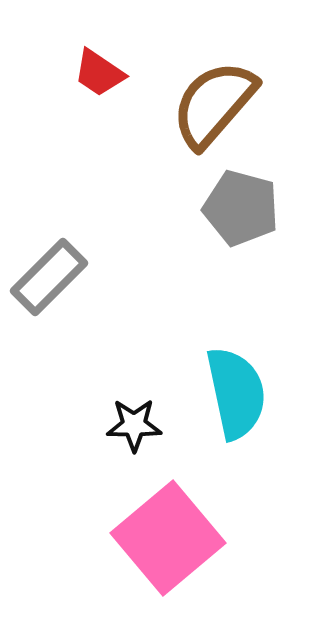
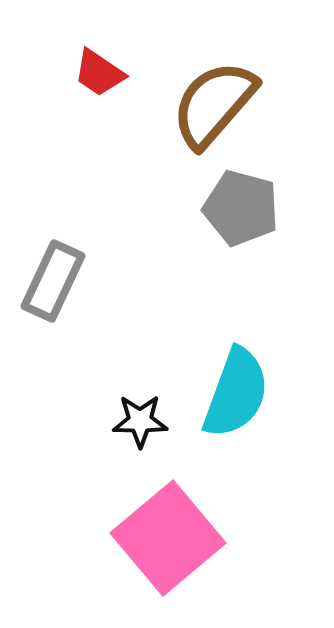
gray rectangle: moved 4 px right, 4 px down; rotated 20 degrees counterclockwise
cyan semicircle: rotated 32 degrees clockwise
black star: moved 6 px right, 4 px up
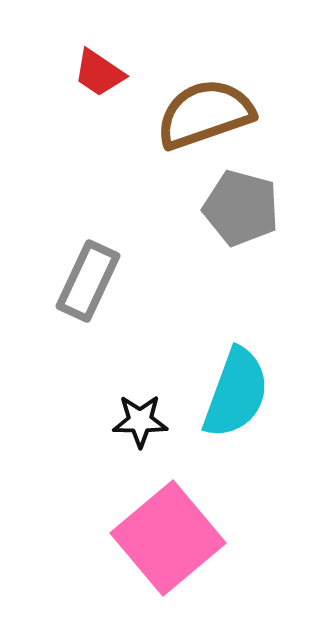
brown semicircle: moved 9 px left, 10 px down; rotated 30 degrees clockwise
gray rectangle: moved 35 px right
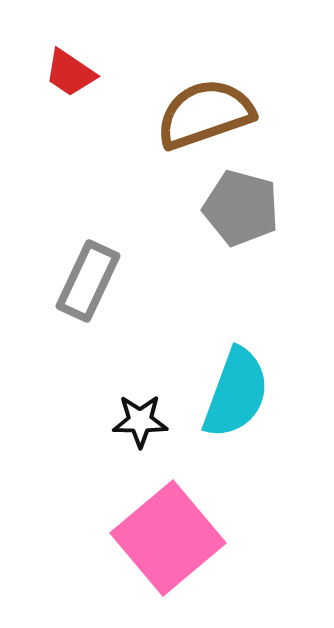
red trapezoid: moved 29 px left
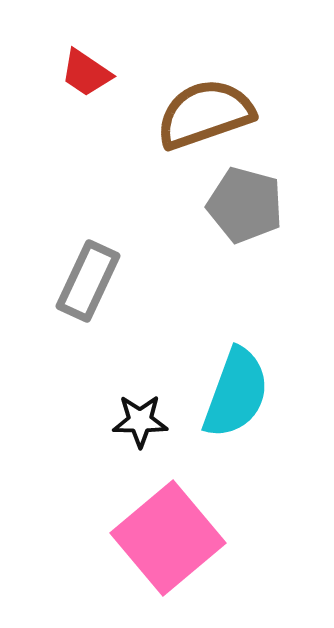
red trapezoid: moved 16 px right
gray pentagon: moved 4 px right, 3 px up
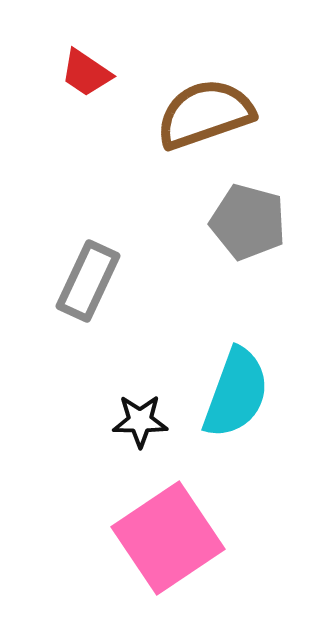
gray pentagon: moved 3 px right, 17 px down
pink square: rotated 6 degrees clockwise
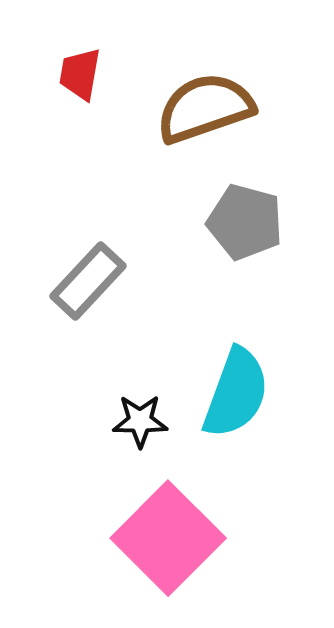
red trapezoid: moved 6 px left, 1 px down; rotated 66 degrees clockwise
brown semicircle: moved 6 px up
gray pentagon: moved 3 px left
gray rectangle: rotated 18 degrees clockwise
pink square: rotated 11 degrees counterclockwise
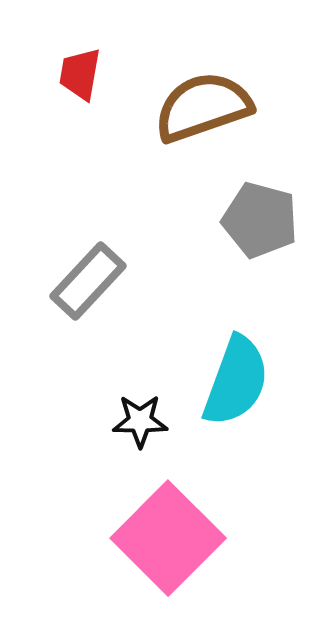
brown semicircle: moved 2 px left, 1 px up
gray pentagon: moved 15 px right, 2 px up
cyan semicircle: moved 12 px up
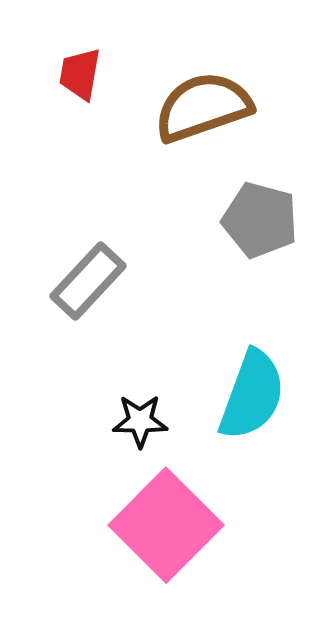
cyan semicircle: moved 16 px right, 14 px down
pink square: moved 2 px left, 13 px up
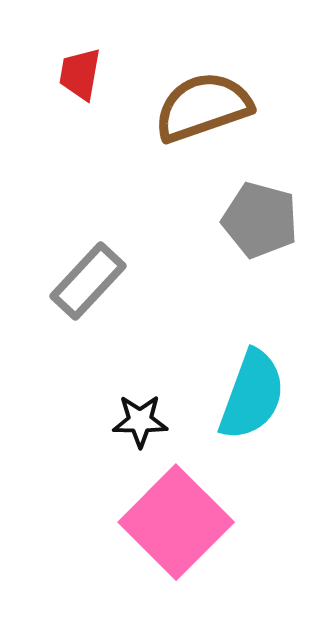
pink square: moved 10 px right, 3 px up
